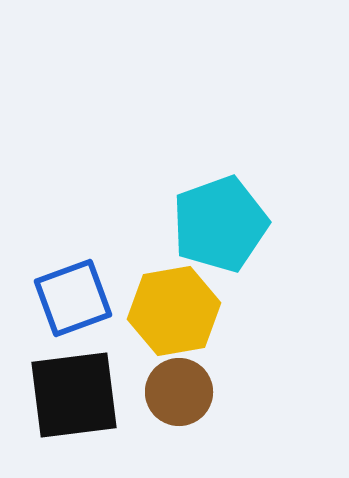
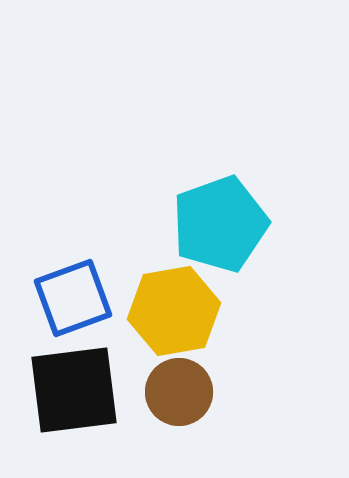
black square: moved 5 px up
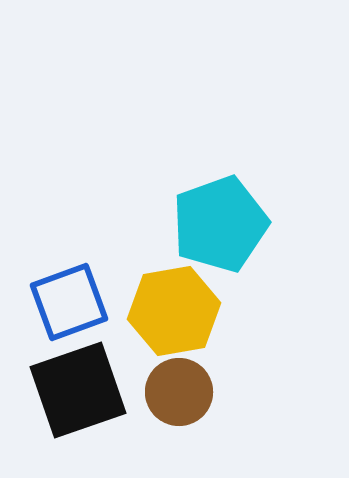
blue square: moved 4 px left, 4 px down
black square: moved 4 px right; rotated 12 degrees counterclockwise
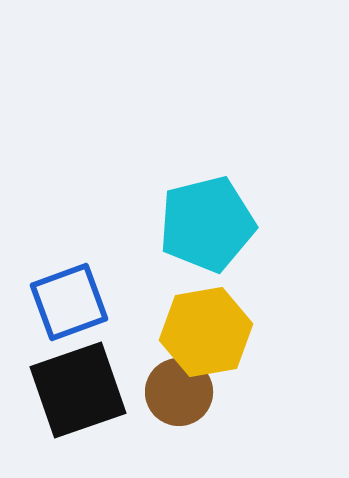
cyan pentagon: moved 13 px left; rotated 6 degrees clockwise
yellow hexagon: moved 32 px right, 21 px down
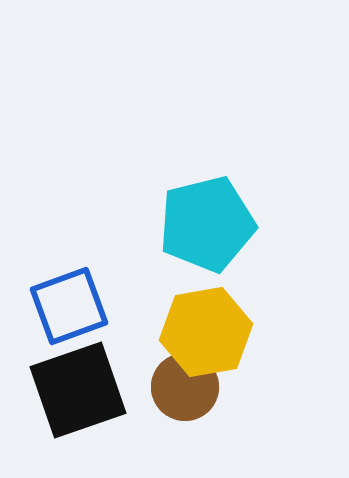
blue square: moved 4 px down
brown circle: moved 6 px right, 5 px up
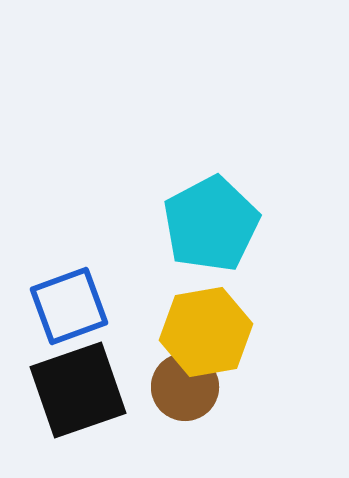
cyan pentagon: moved 4 px right; rotated 14 degrees counterclockwise
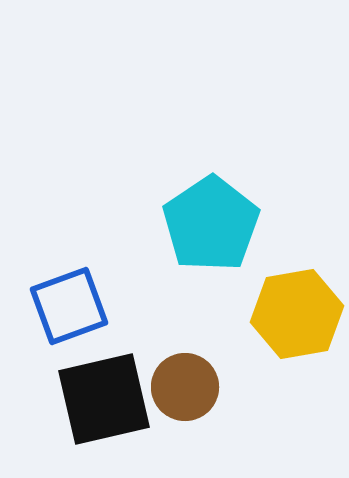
cyan pentagon: rotated 6 degrees counterclockwise
yellow hexagon: moved 91 px right, 18 px up
black square: moved 26 px right, 9 px down; rotated 6 degrees clockwise
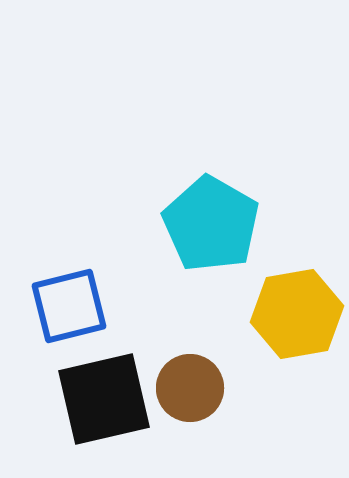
cyan pentagon: rotated 8 degrees counterclockwise
blue square: rotated 6 degrees clockwise
brown circle: moved 5 px right, 1 px down
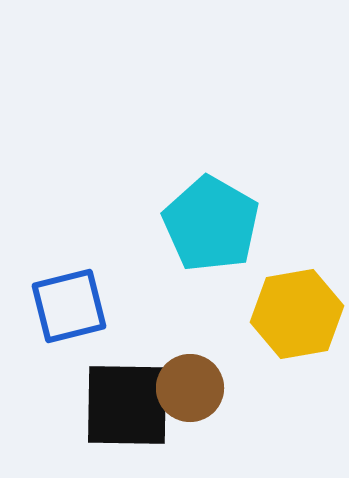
black square: moved 23 px right, 6 px down; rotated 14 degrees clockwise
